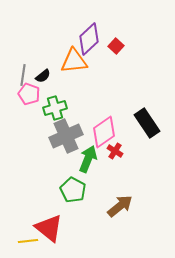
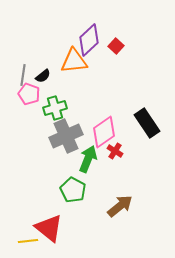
purple diamond: moved 1 px down
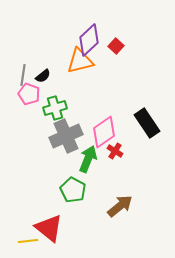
orange triangle: moved 6 px right; rotated 8 degrees counterclockwise
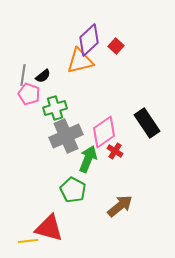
red triangle: rotated 24 degrees counterclockwise
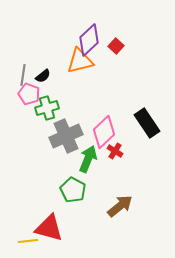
green cross: moved 8 px left
pink diamond: rotated 8 degrees counterclockwise
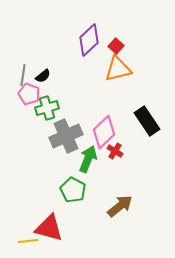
orange triangle: moved 38 px right, 8 px down
black rectangle: moved 2 px up
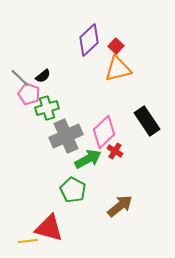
gray line: moved 3 px left, 3 px down; rotated 55 degrees counterclockwise
green arrow: rotated 40 degrees clockwise
